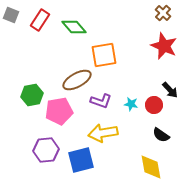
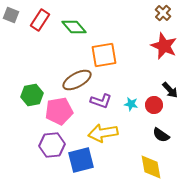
purple hexagon: moved 6 px right, 5 px up
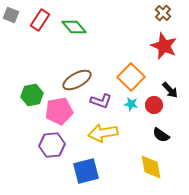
orange square: moved 27 px right, 22 px down; rotated 36 degrees counterclockwise
blue square: moved 5 px right, 11 px down
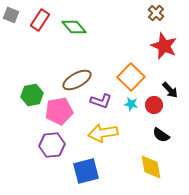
brown cross: moved 7 px left
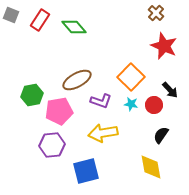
black semicircle: rotated 90 degrees clockwise
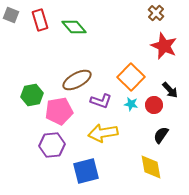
red rectangle: rotated 50 degrees counterclockwise
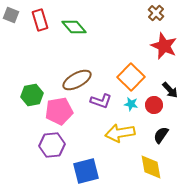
yellow arrow: moved 17 px right
